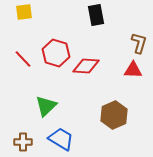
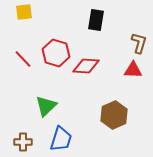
black rectangle: moved 5 px down; rotated 20 degrees clockwise
blue trapezoid: rotated 76 degrees clockwise
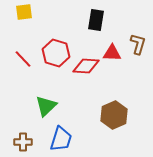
brown L-shape: moved 1 px left, 1 px down
red triangle: moved 21 px left, 17 px up
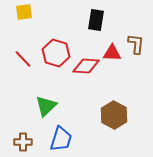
brown L-shape: moved 2 px left; rotated 10 degrees counterclockwise
brown hexagon: rotated 8 degrees counterclockwise
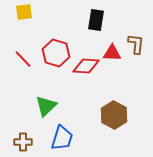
blue trapezoid: moved 1 px right, 1 px up
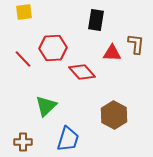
red hexagon: moved 3 px left, 5 px up; rotated 20 degrees counterclockwise
red diamond: moved 4 px left, 6 px down; rotated 44 degrees clockwise
blue trapezoid: moved 6 px right, 1 px down
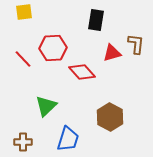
red triangle: rotated 18 degrees counterclockwise
brown hexagon: moved 4 px left, 2 px down
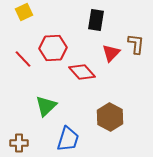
yellow square: rotated 18 degrees counterclockwise
red triangle: moved 1 px left; rotated 30 degrees counterclockwise
brown cross: moved 4 px left, 1 px down
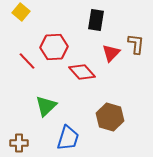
yellow square: moved 3 px left; rotated 24 degrees counterclockwise
red hexagon: moved 1 px right, 1 px up
red line: moved 4 px right, 2 px down
brown hexagon: rotated 12 degrees counterclockwise
blue trapezoid: moved 1 px up
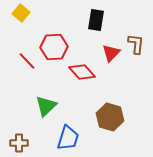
yellow square: moved 1 px down
